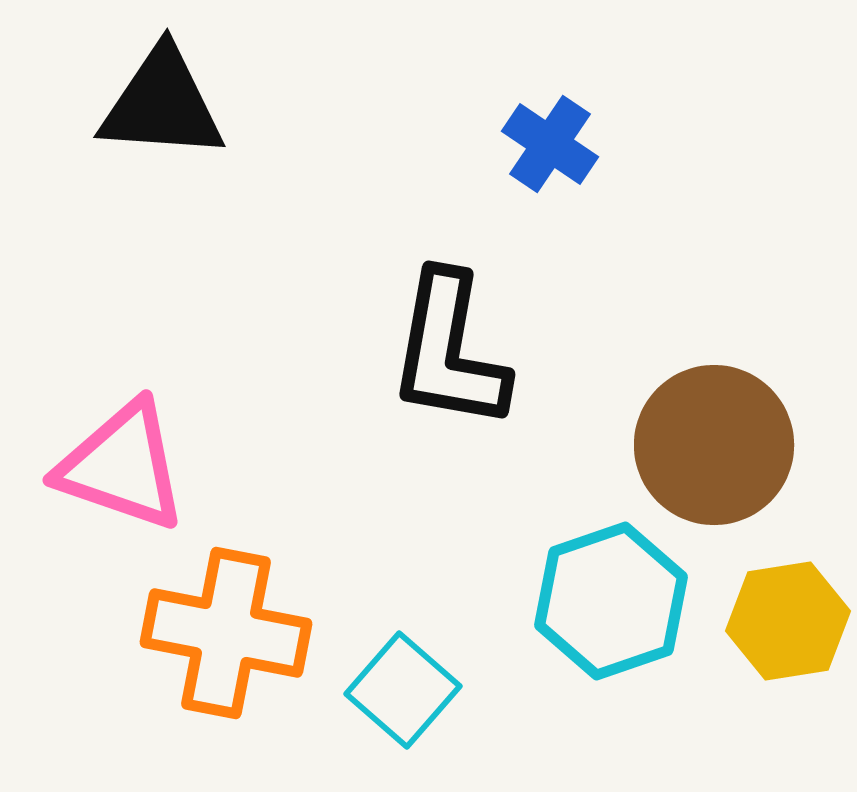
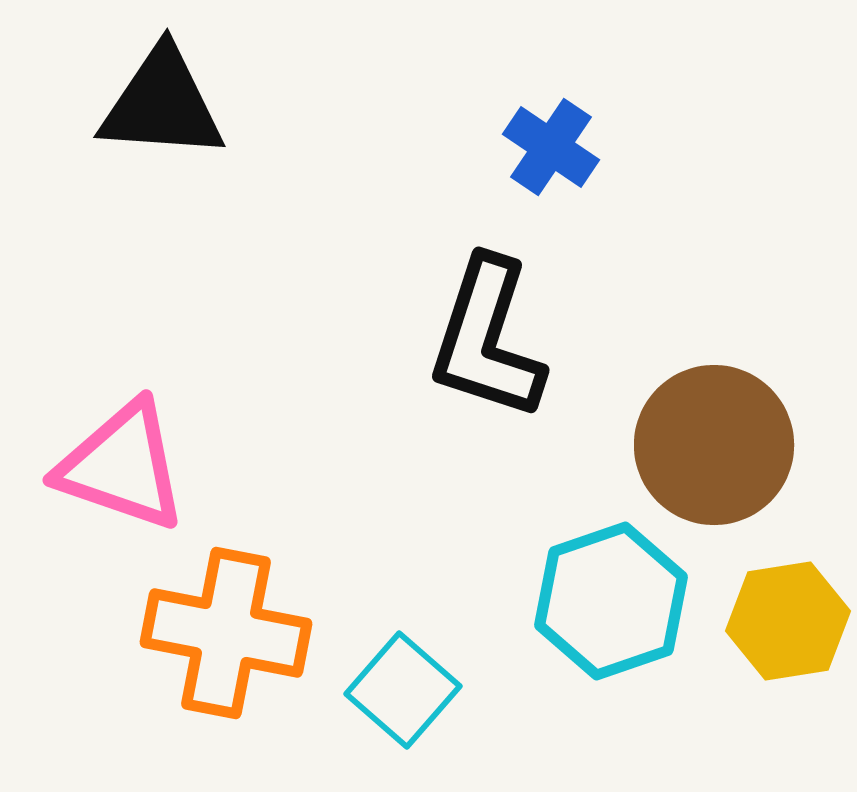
blue cross: moved 1 px right, 3 px down
black L-shape: moved 38 px right, 12 px up; rotated 8 degrees clockwise
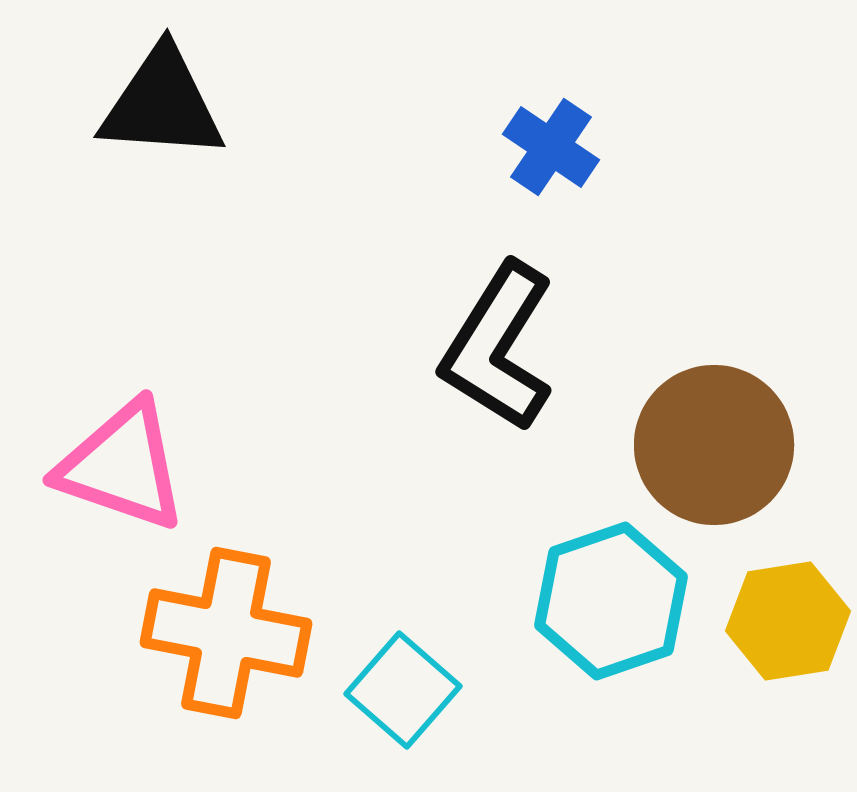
black L-shape: moved 11 px right, 8 px down; rotated 14 degrees clockwise
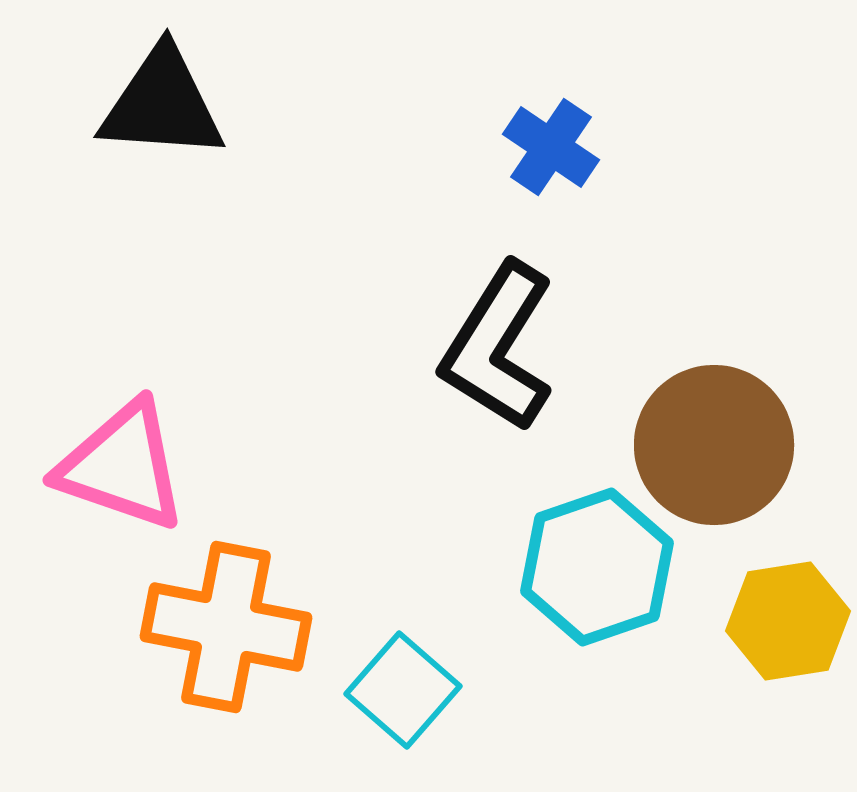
cyan hexagon: moved 14 px left, 34 px up
orange cross: moved 6 px up
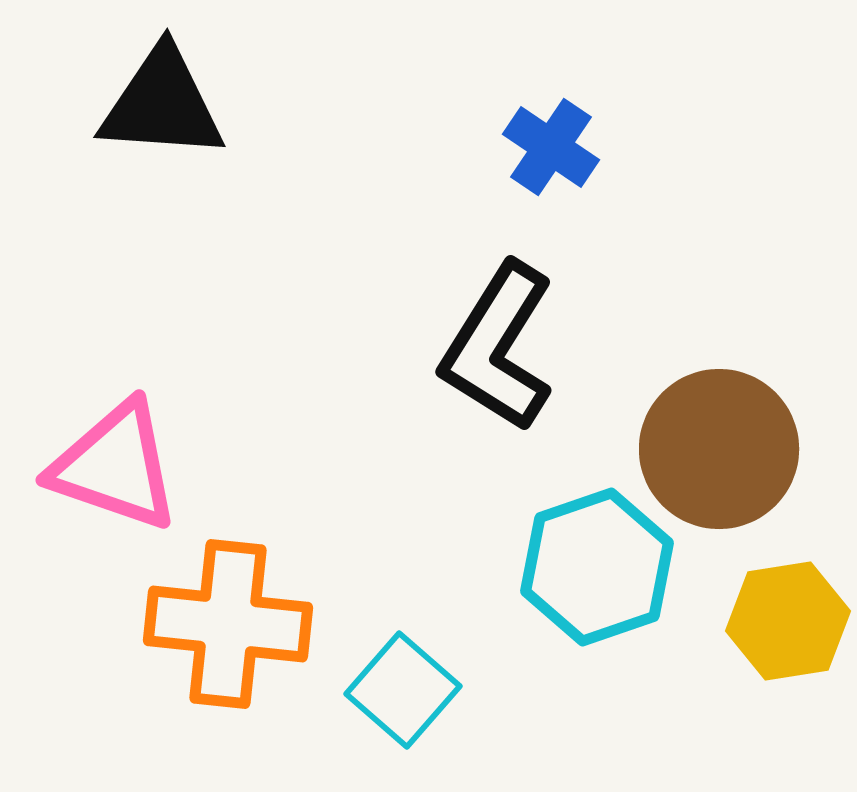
brown circle: moved 5 px right, 4 px down
pink triangle: moved 7 px left
orange cross: moved 2 px right, 3 px up; rotated 5 degrees counterclockwise
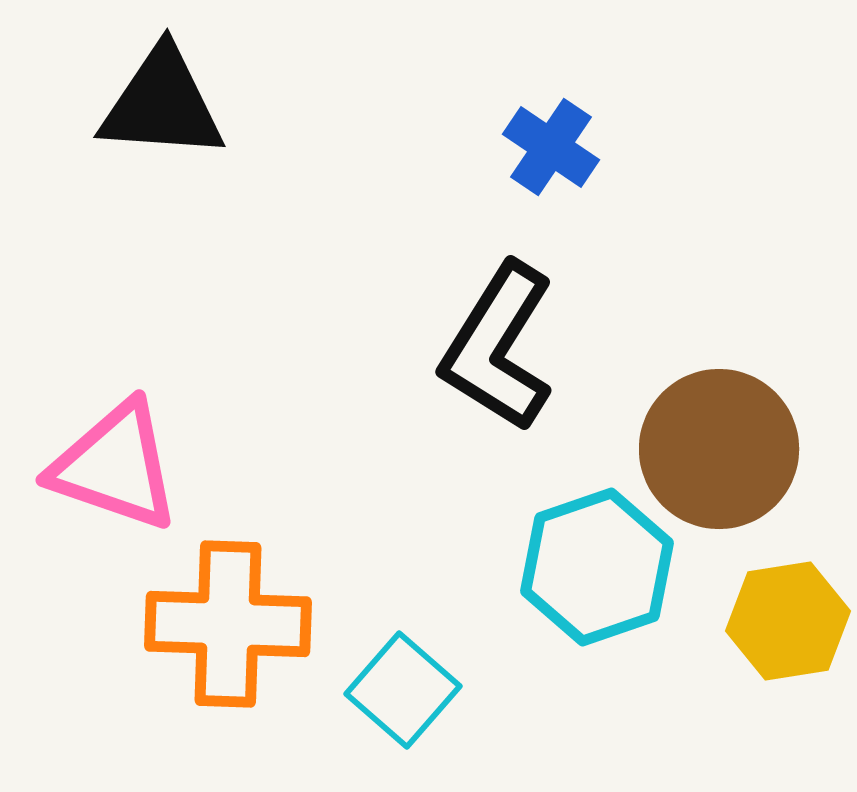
orange cross: rotated 4 degrees counterclockwise
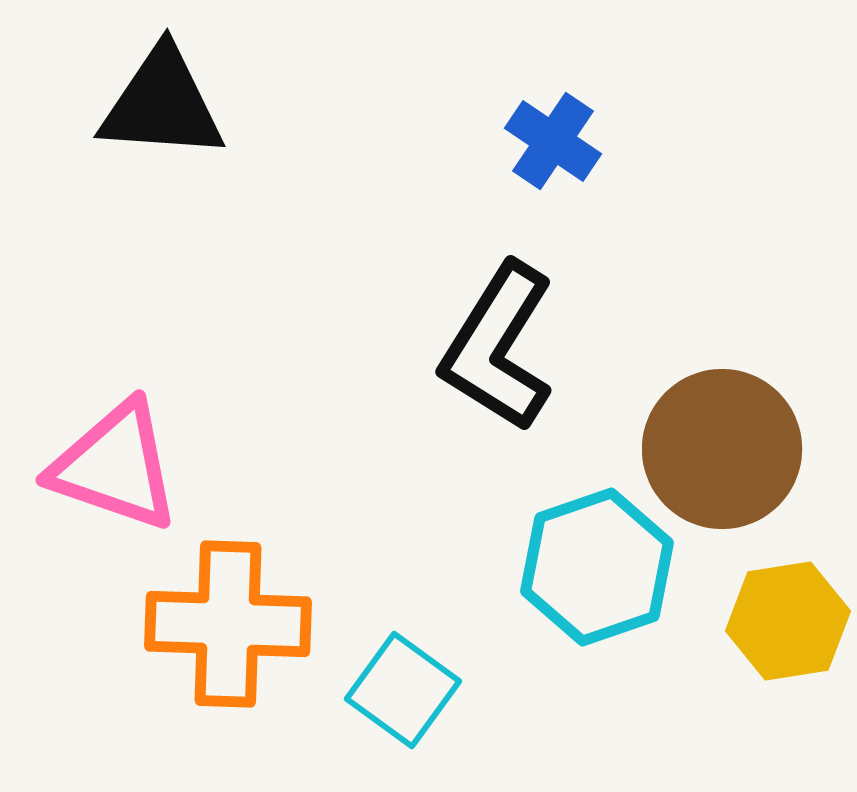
blue cross: moved 2 px right, 6 px up
brown circle: moved 3 px right
cyan square: rotated 5 degrees counterclockwise
